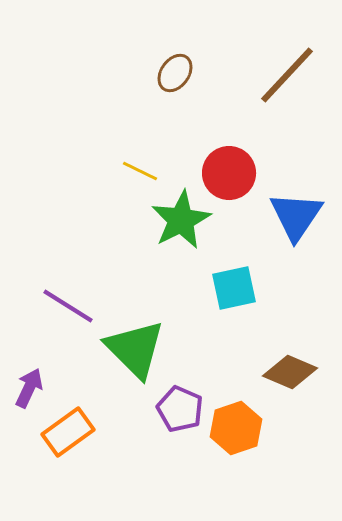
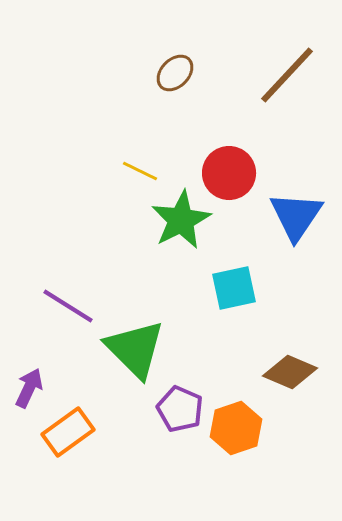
brown ellipse: rotated 9 degrees clockwise
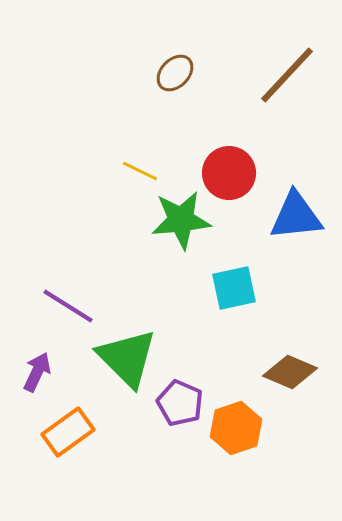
blue triangle: rotated 50 degrees clockwise
green star: rotated 22 degrees clockwise
green triangle: moved 8 px left, 9 px down
purple arrow: moved 8 px right, 16 px up
purple pentagon: moved 6 px up
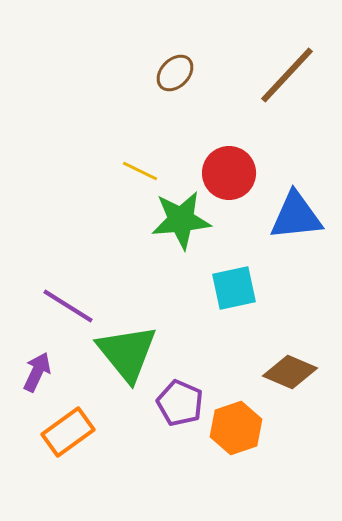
green triangle: moved 5 px up; rotated 6 degrees clockwise
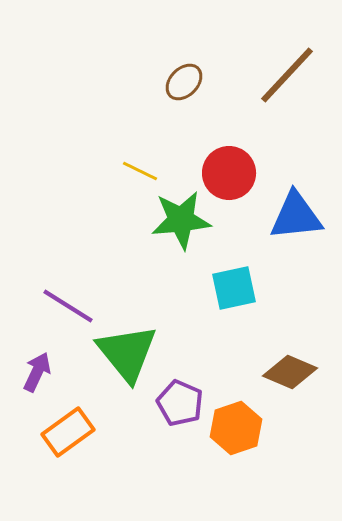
brown ellipse: moved 9 px right, 9 px down
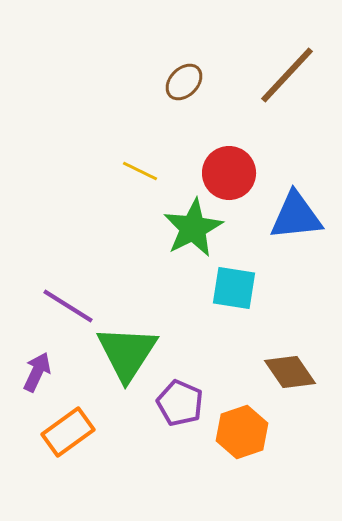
green star: moved 12 px right, 8 px down; rotated 22 degrees counterclockwise
cyan square: rotated 21 degrees clockwise
green triangle: rotated 12 degrees clockwise
brown diamond: rotated 32 degrees clockwise
orange hexagon: moved 6 px right, 4 px down
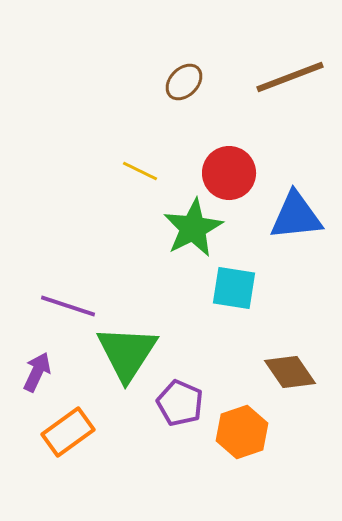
brown line: moved 3 px right, 2 px down; rotated 26 degrees clockwise
purple line: rotated 14 degrees counterclockwise
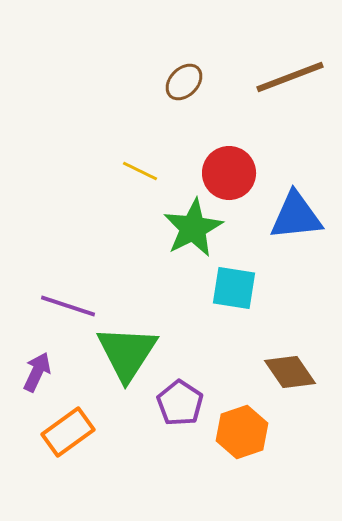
purple pentagon: rotated 9 degrees clockwise
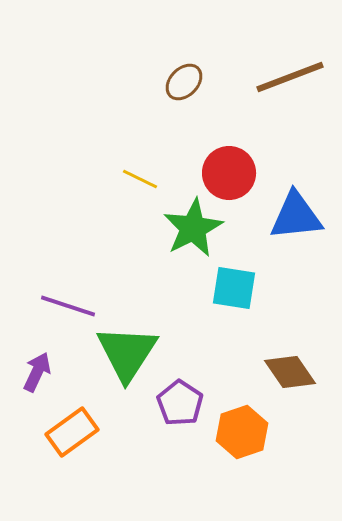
yellow line: moved 8 px down
orange rectangle: moved 4 px right
